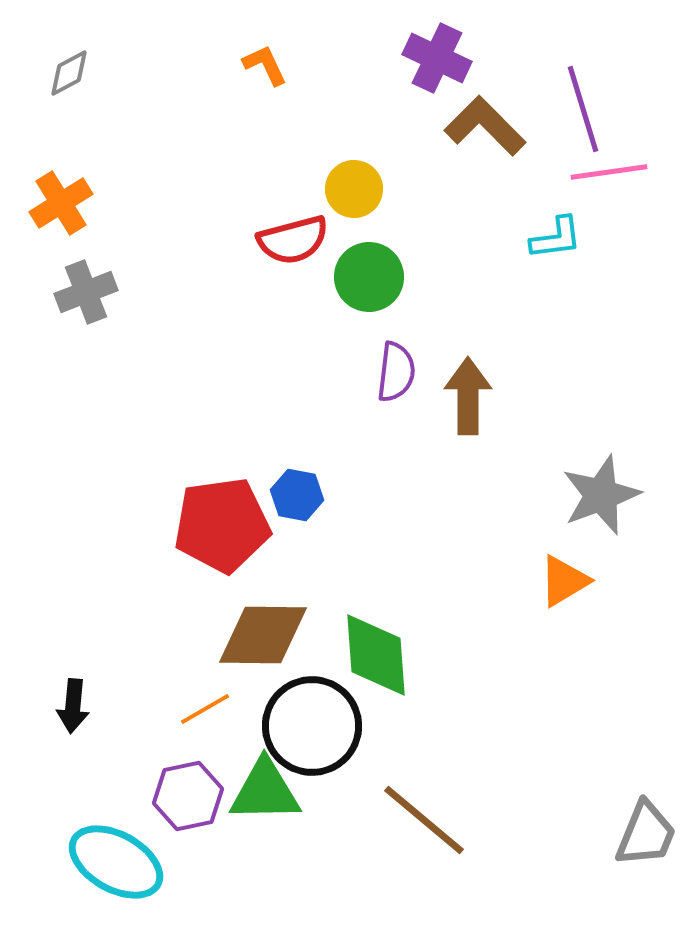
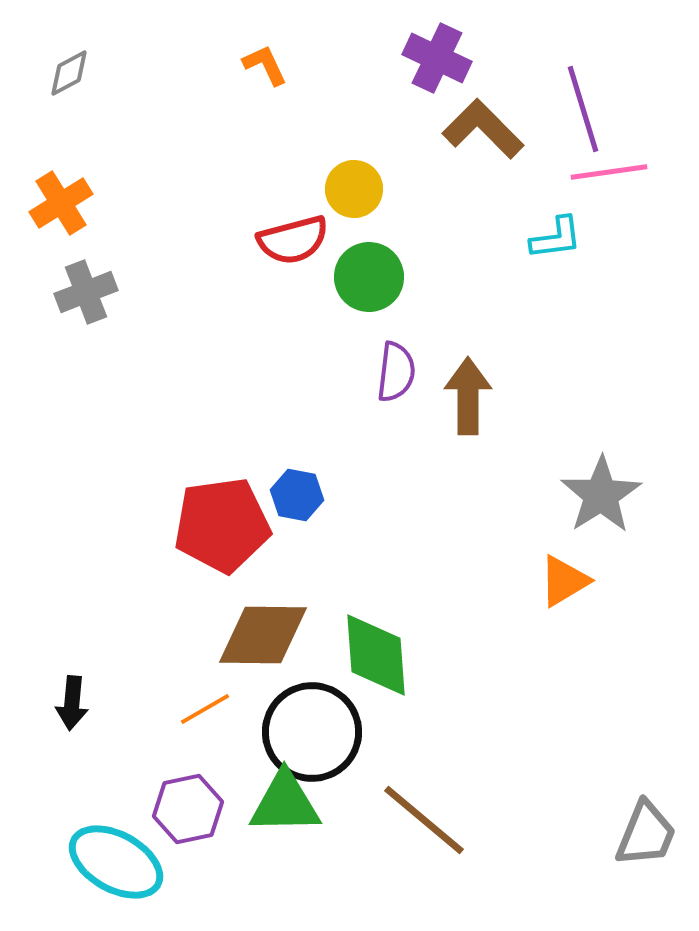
brown L-shape: moved 2 px left, 3 px down
gray star: rotated 12 degrees counterclockwise
black arrow: moved 1 px left, 3 px up
black circle: moved 6 px down
green triangle: moved 20 px right, 12 px down
purple hexagon: moved 13 px down
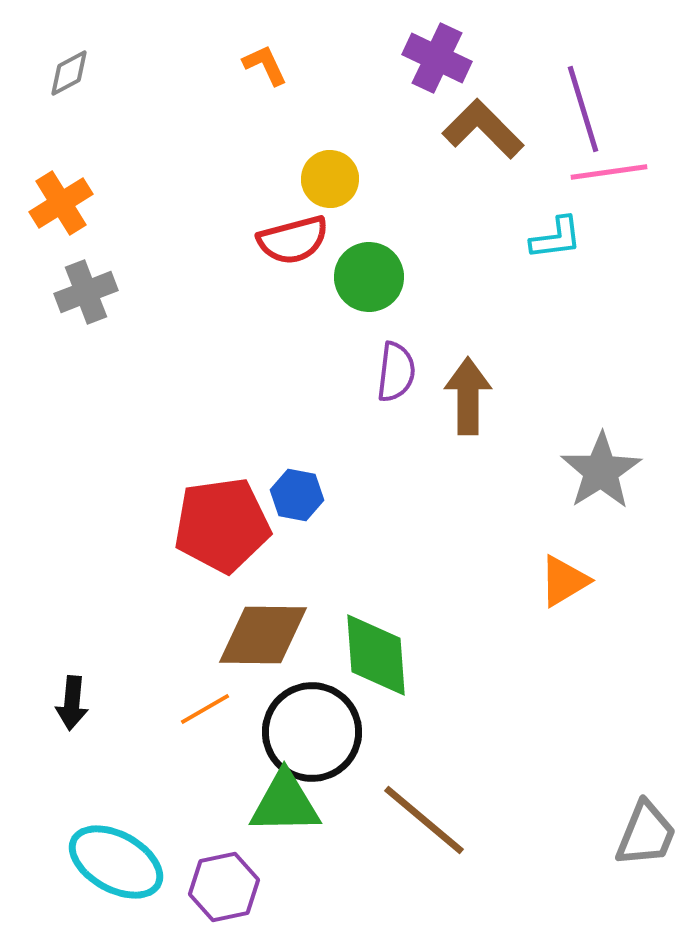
yellow circle: moved 24 px left, 10 px up
gray star: moved 24 px up
purple hexagon: moved 36 px right, 78 px down
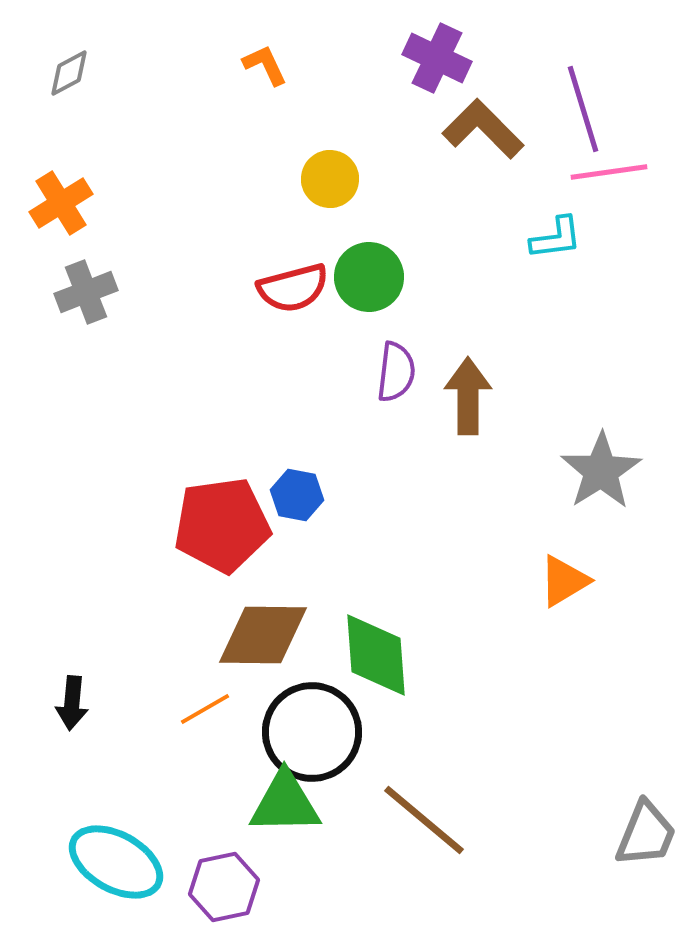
red semicircle: moved 48 px down
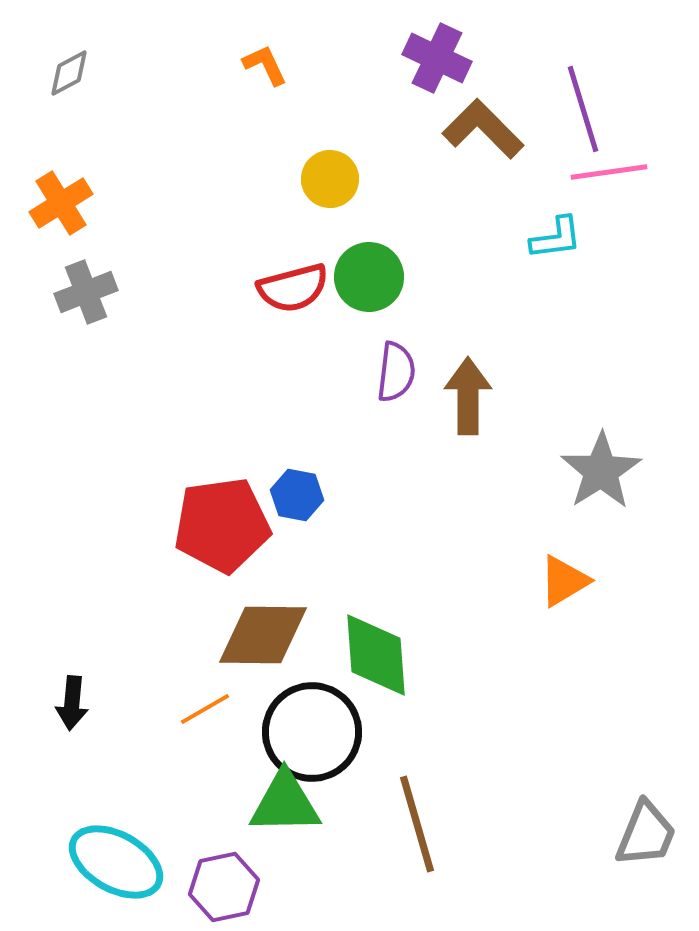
brown line: moved 7 px left, 4 px down; rotated 34 degrees clockwise
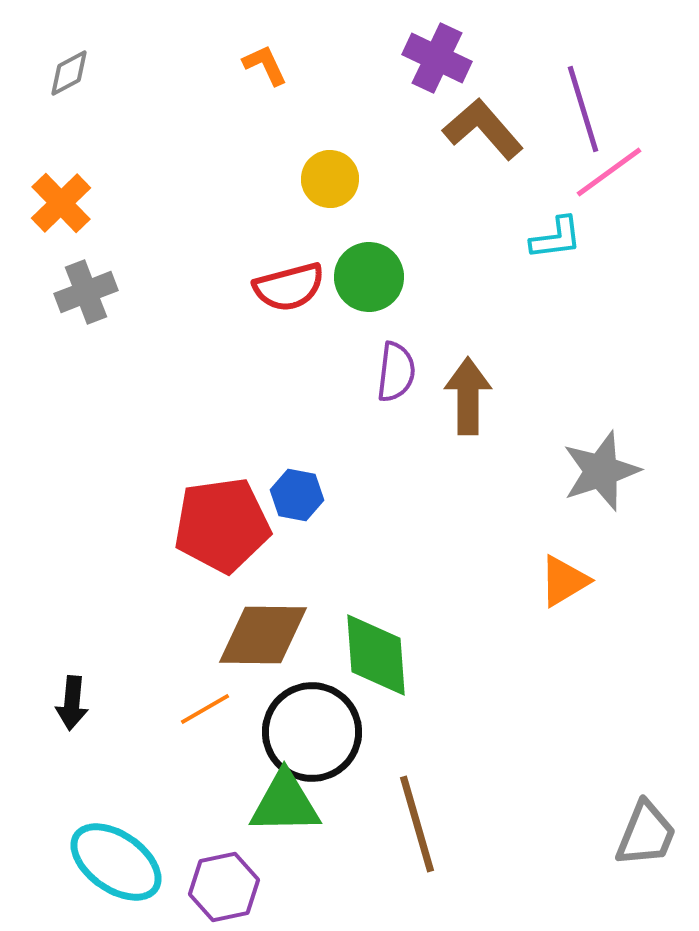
brown L-shape: rotated 4 degrees clockwise
pink line: rotated 28 degrees counterclockwise
orange cross: rotated 12 degrees counterclockwise
red semicircle: moved 4 px left, 1 px up
gray star: rotated 14 degrees clockwise
cyan ellipse: rotated 6 degrees clockwise
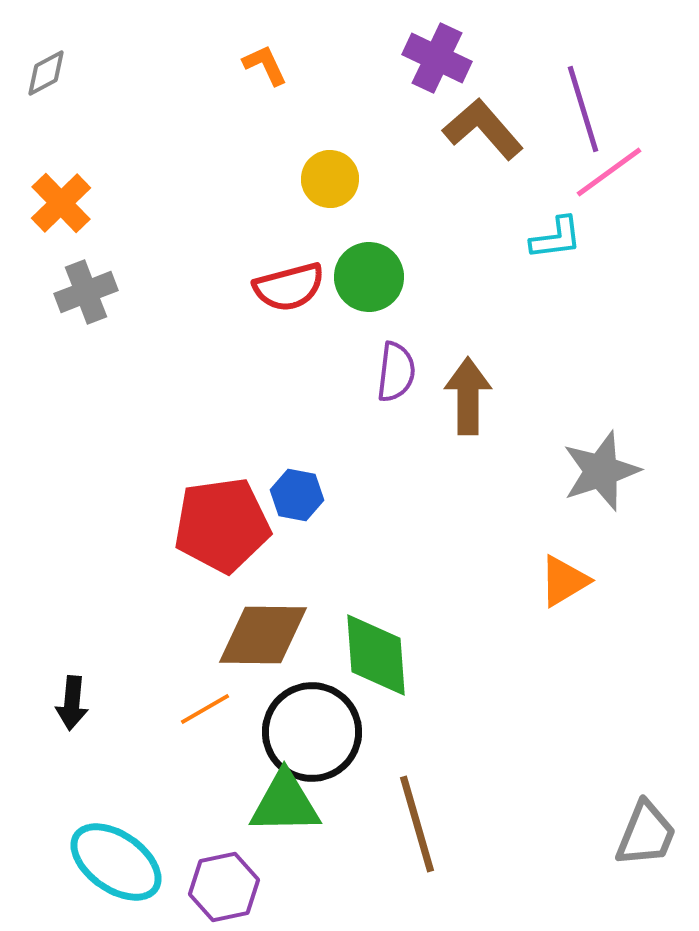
gray diamond: moved 23 px left
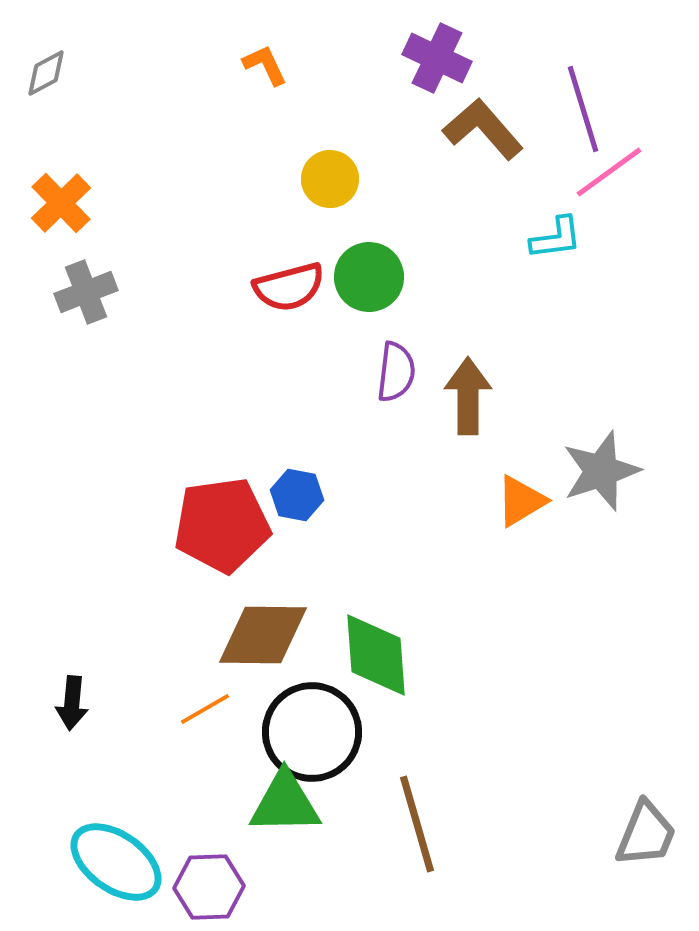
orange triangle: moved 43 px left, 80 px up
purple hexagon: moved 15 px left; rotated 10 degrees clockwise
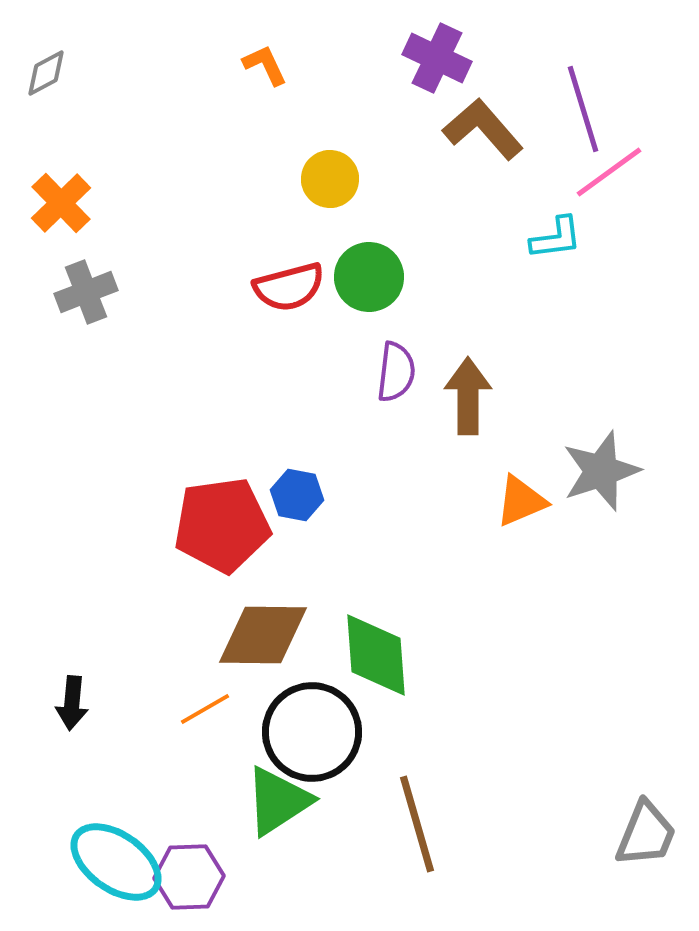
orange triangle: rotated 8 degrees clockwise
green triangle: moved 7 px left, 2 px up; rotated 32 degrees counterclockwise
purple hexagon: moved 20 px left, 10 px up
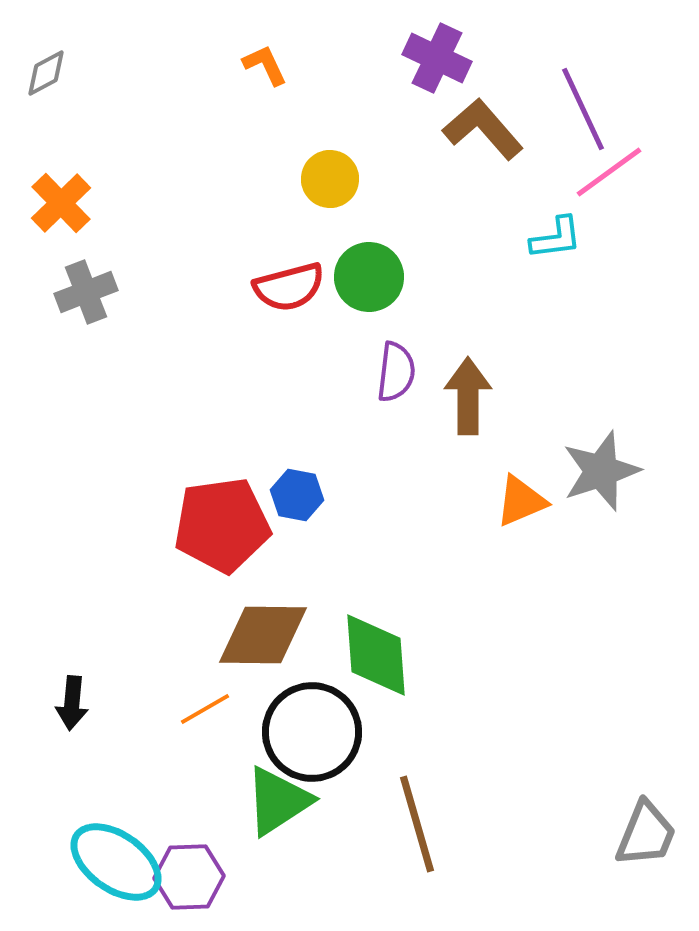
purple line: rotated 8 degrees counterclockwise
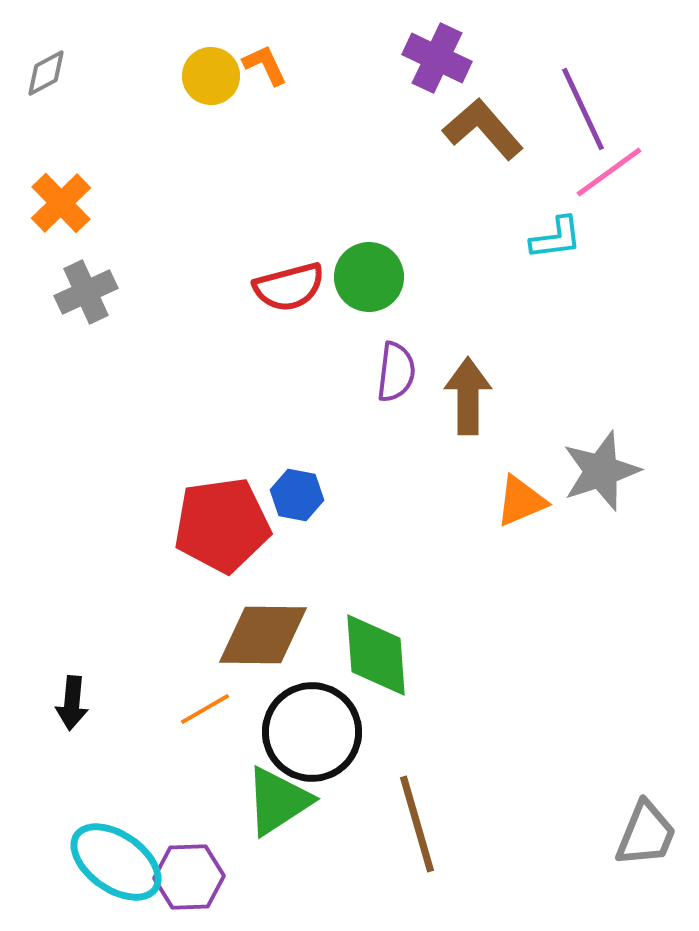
yellow circle: moved 119 px left, 103 px up
gray cross: rotated 4 degrees counterclockwise
